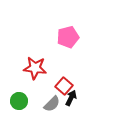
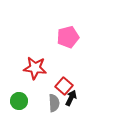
gray semicircle: moved 2 px right, 1 px up; rotated 48 degrees counterclockwise
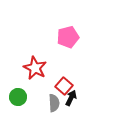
red star: rotated 20 degrees clockwise
green circle: moved 1 px left, 4 px up
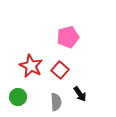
red star: moved 4 px left, 2 px up
red square: moved 4 px left, 16 px up
black arrow: moved 9 px right, 4 px up; rotated 119 degrees clockwise
gray semicircle: moved 2 px right, 1 px up
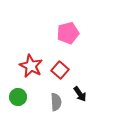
pink pentagon: moved 4 px up
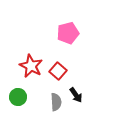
red square: moved 2 px left, 1 px down
black arrow: moved 4 px left, 1 px down
